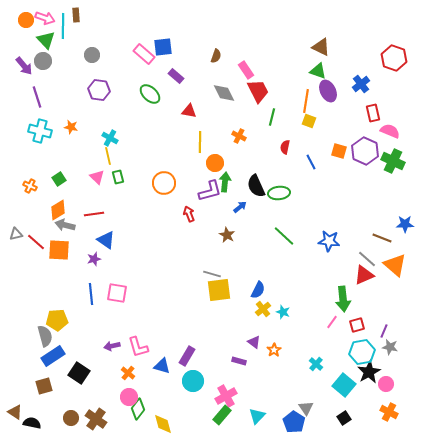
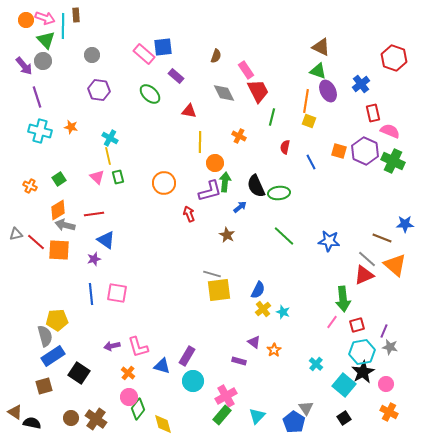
black star at (369, 372): moved 6 px left
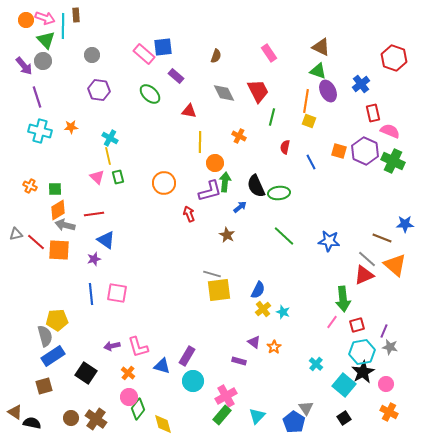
pink rectangle at (246, 70): moved 23 px right, 17 px up
orange star at (71, 127): rotated 16 degrees counterclockwise
green square at (59, 179): moved 4 px left, 10 px down; rotated 32 degrees clockwise
orange star at (274, 350): moved 3 px up
black square at (79, 373): moved 7 px right
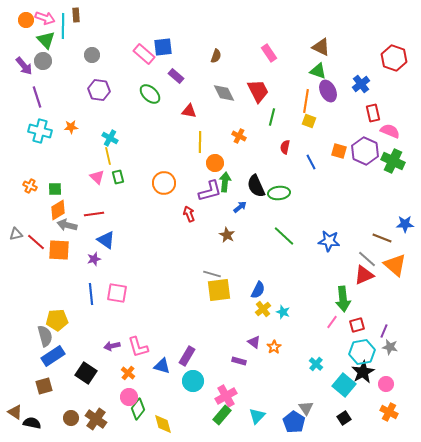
gray arrow at (65, 225): moved 2 px right
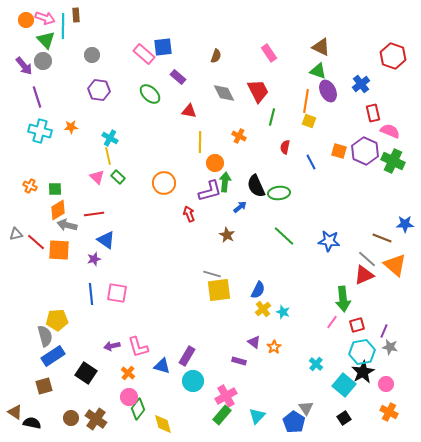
red hexagon at (394, 58): moved 1 px left, 2 px up
purple rectangle at (176, 76): moved 2 px right, 1 px down
green rectangle at (118, 177): rotated 32 degrees counterclockwise
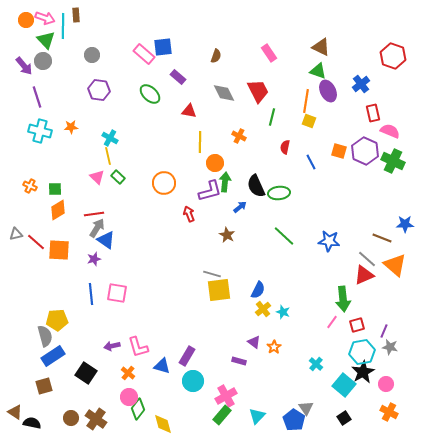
gray arrow at (67, 225): moved 30 px right, 3 px down; rotated 108 degrees clockwise
blue pentagon at (294, 422): moved 2 px up
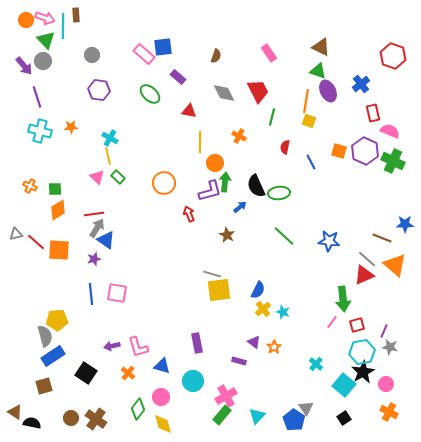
purple rectangle at (187, 356): moved 10 px right, 13 px up; rotated 42 degrees counterclockwise
pink circle at (129, 397): moved 32 px right
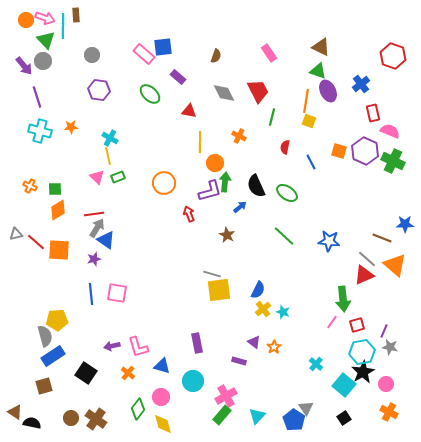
green rectangle at (118, 177): rotated 64 degrees counterclockwise
green ellipse at (279, 193): moved 8 px right; rotated 40 degrees clockwise
